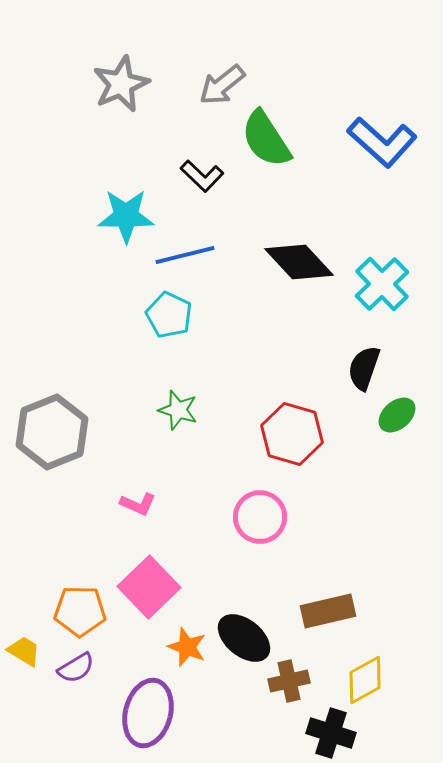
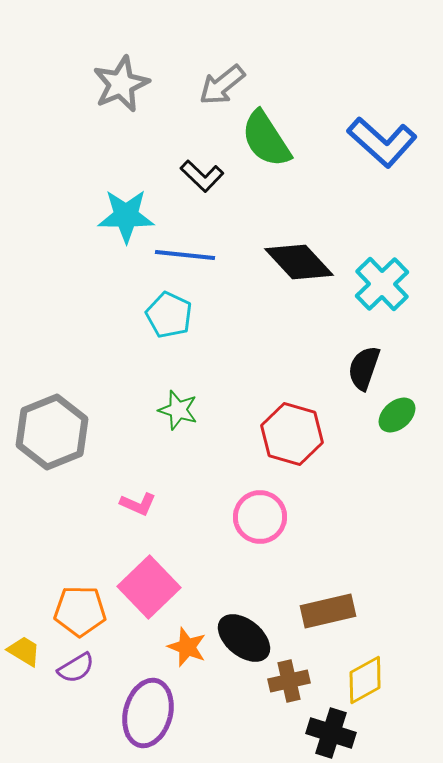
blue line: rotated 20 degrees clockwise
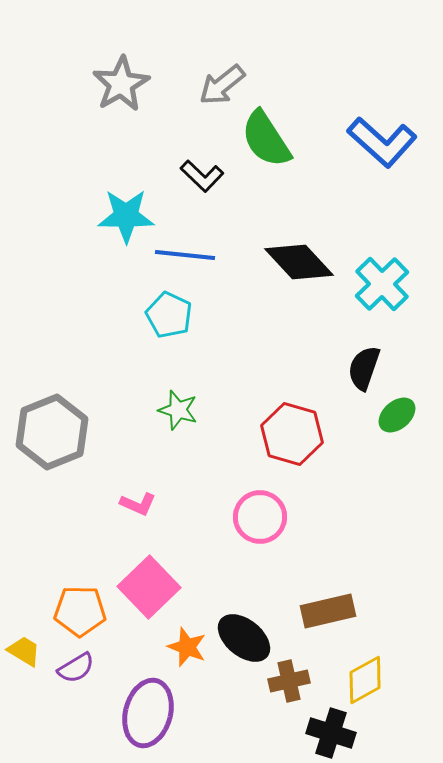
gray star: rotated 6 degrees counterclockwise
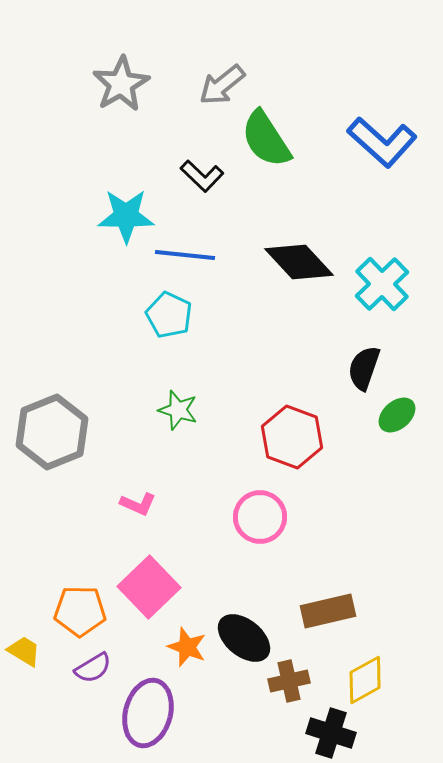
red hexagon: moved 3 px down; rotated 4 degrees clockwise
purple semicircle: moved 17 px right
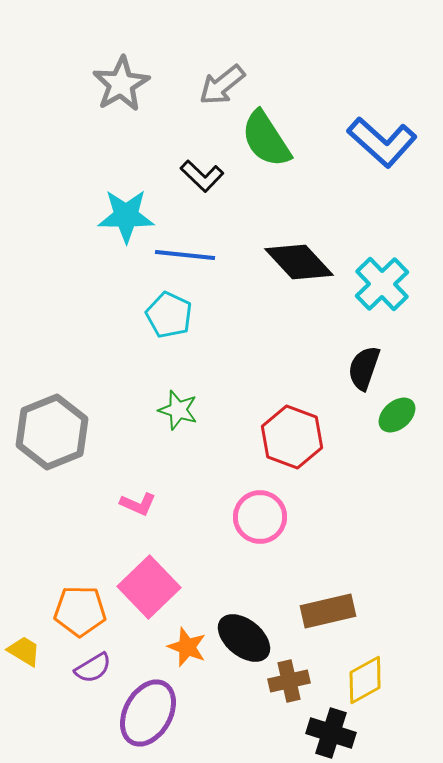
purple ellipse: rotated 14 degrees clockwise
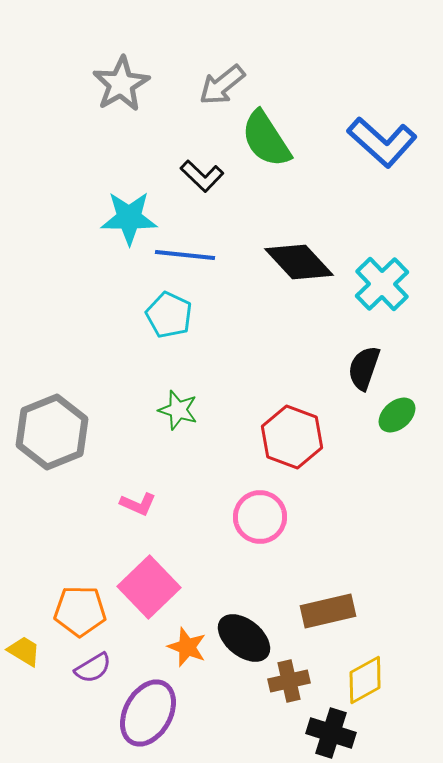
cyan star: moved 3 px right, 2 px down
